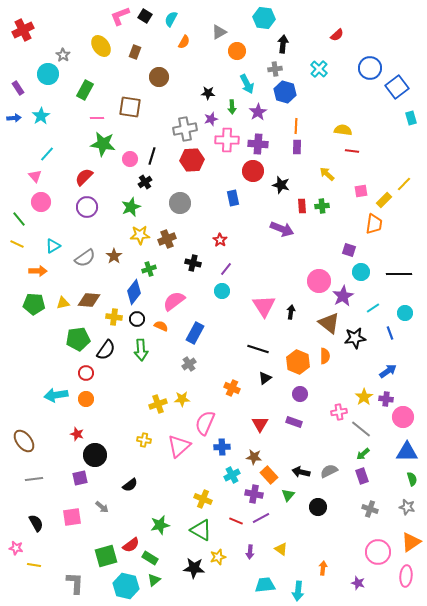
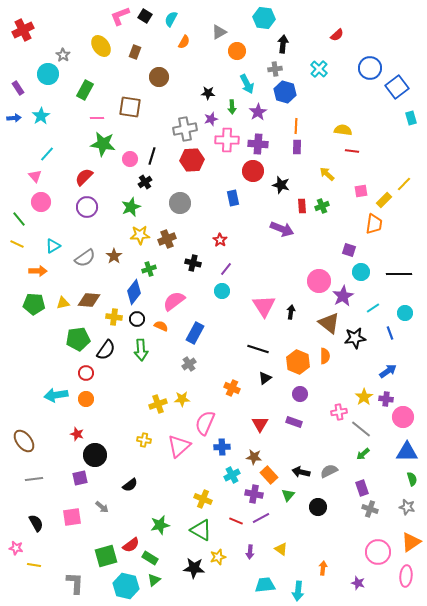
green cross at (322, 206): rotated 16 degrees counterclockwise
purple rectangle at (362, 476): moved 12 px down
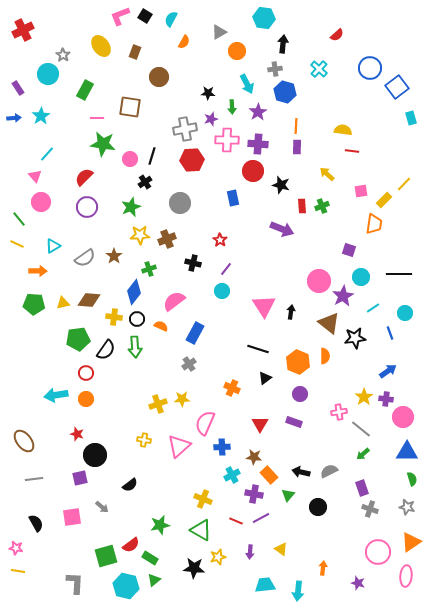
cyan circle at (361, 272): moved 5 px down
green arrow at (141, 350): moved 6 px left, 3 px up
yellow line at (34, 565): moved 16 px left, 6 px down
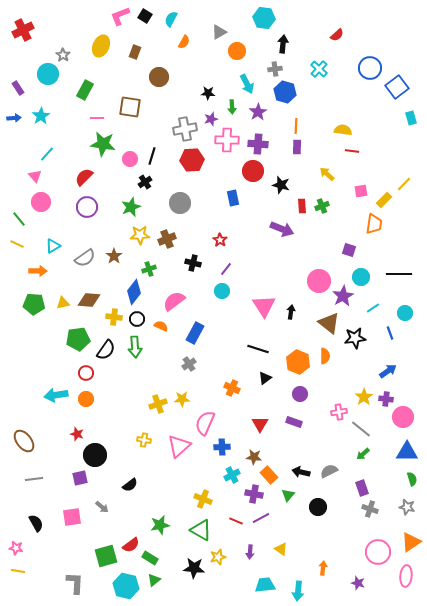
yellow ellipse at (101, 46): rotated 60 degrees clockwise
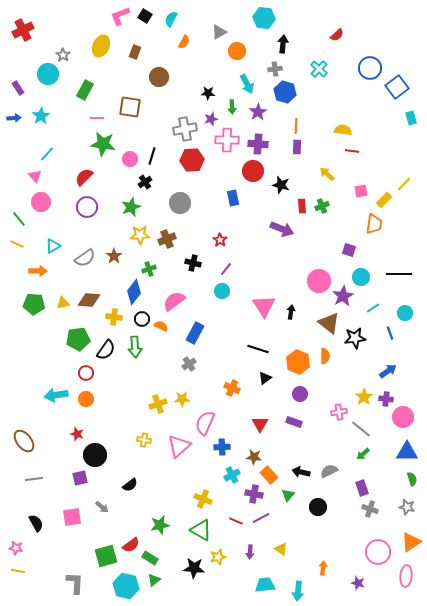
black circle at (137, 319): moved 5 px right
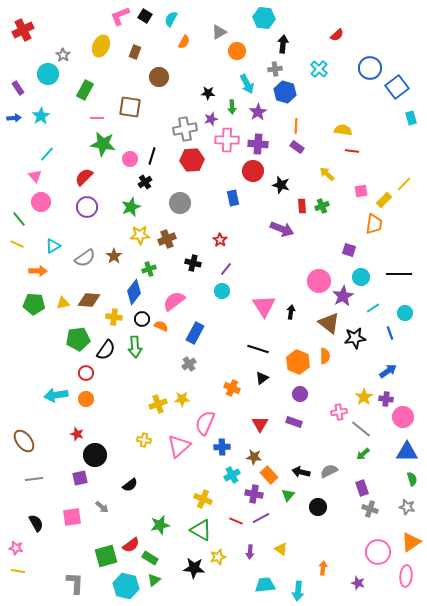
purple rectangle at (297, 147): rotated 56 degrees counterclockwise
black triangle at (265, 378): moved 3 px left
